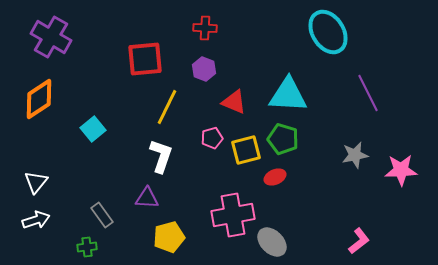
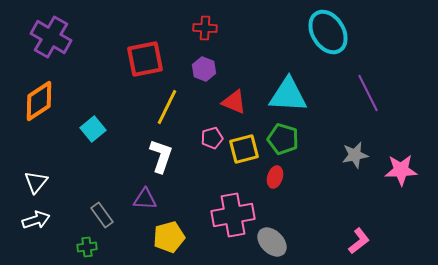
red square: rotated 6 degrees counterclockwise
orange diamond: moved 2 px down
yellow square: moved 2 px left, 1 px up
red ellipse: rotated 50 degrees counterclockwise
purple triangle: moved 2 px left, 1 px down
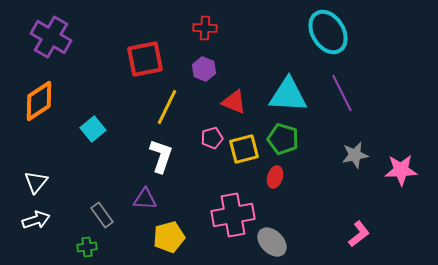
purple line: moved 26 px left
pink L-shape: moved 7 px up
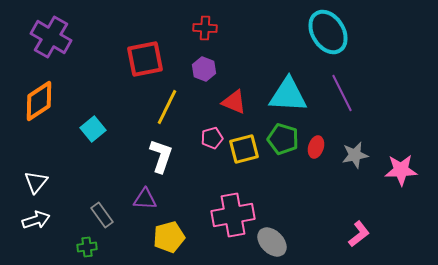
red ellipse: moved 41 px right, 30 px up
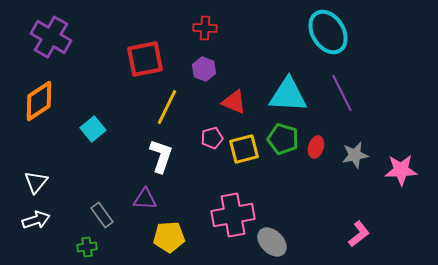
yellow pentagon: rotated 12 degrees clockwise
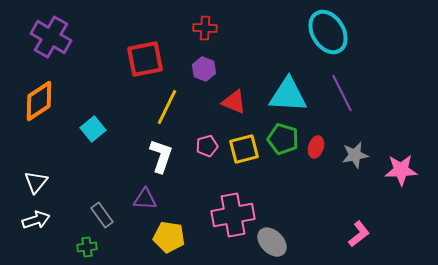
pink pentagon: moved 5 px left, 8 px down
yellow pentagon: rotated 12 degrees clockwise
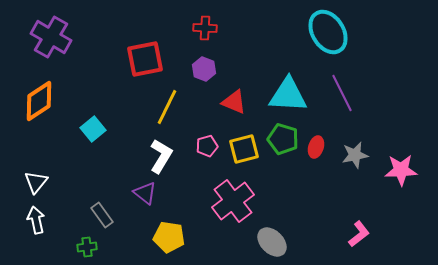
white L-shape: rotated 12 degrees clockwise
purple triangle: moved 6 px up; rotated 35 degrees clockwise
pink cross: moved 14 px up; rotated 27 degrees counterclockwise
white arrow: rotated 84 degrees counterclockwise
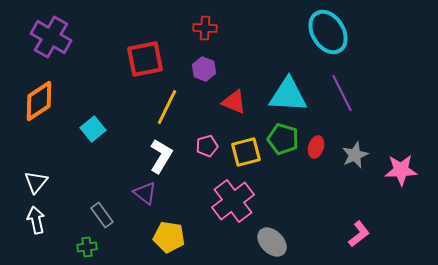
yellow square: moved 2 px right, 3 px down
gray star: rotated 12 degrees counterclockwise
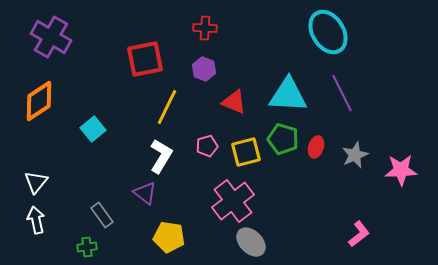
gray ellipse: moved 21 px left
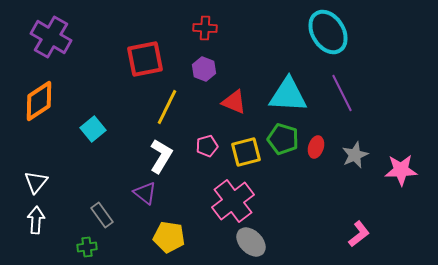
white arrow: rotated 16 degrees clockwise
